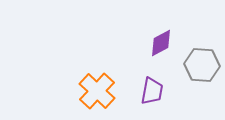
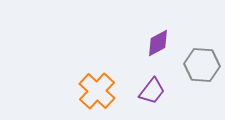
purple diamond: moved 3 px left
purple trapezoid: rotated 28 degrees clockwise
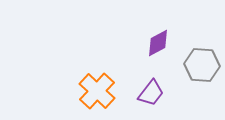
purple trapezoid: moved 1 px left, 2 px down
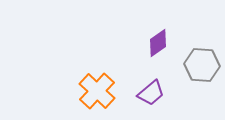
purple diamond: rotated 8 degrees counterclockwise
purple trapezoid: rotated 12 degrees clockwise
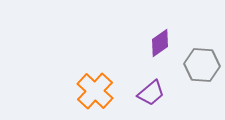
purple diamond: moved 2 px right
orange cross: moved 2 px left
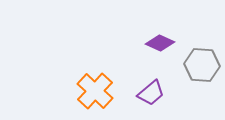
purple diamond: rotated 60 degrees clockwise
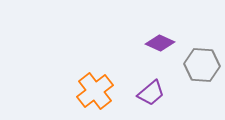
orange cross: rotated 9 degrees clockwise
